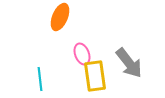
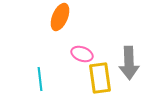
pink ellipse: rotated 50 degrees counterclockwise
gray arrow: rotated 36 degrees clockwise
yellow rectangle: moved 5 px right, 2 px down
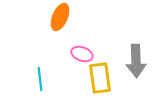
gray arrow: moved 7 px right, 2 px up
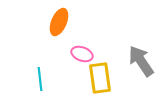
orange ellipse: moved 1 px left, 5 px down
gray arrow: moved 5 px right; rotated 148 degrees clockwise
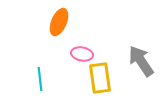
pink ellipse: rotated 10 degrees counterclockwise
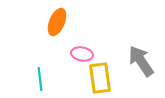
orange ellipse: moved 2 px left
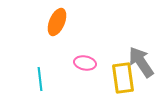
pink ellipse: moved 3 px right, 9 px down
gray arrow: moved 1 px down
yellow rectangle: moved 23 px right
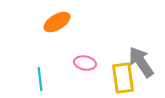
orange ellipse: rotated 36 degrees clockwise
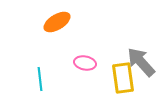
gray arrow: rotated 8 degrees counterclockwise
